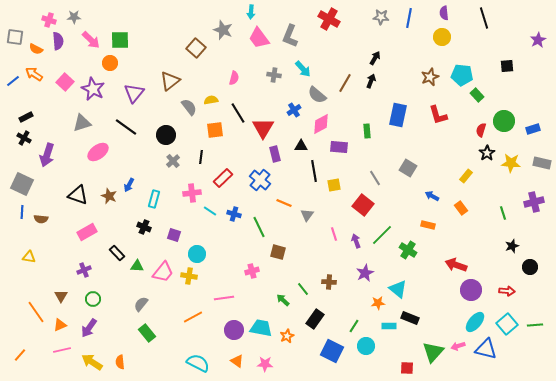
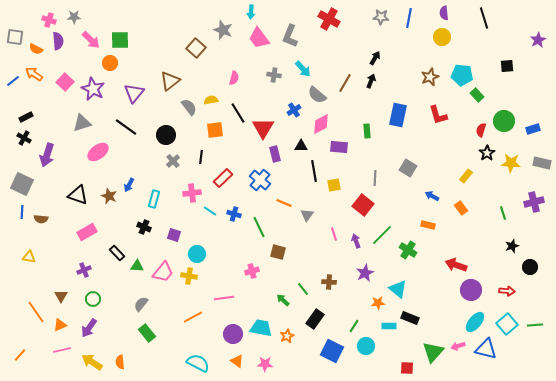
gray line at (375, 178): rotated 35 degrees clockwise
purple circle at (234, 330): moved 1 px left, 4 px down
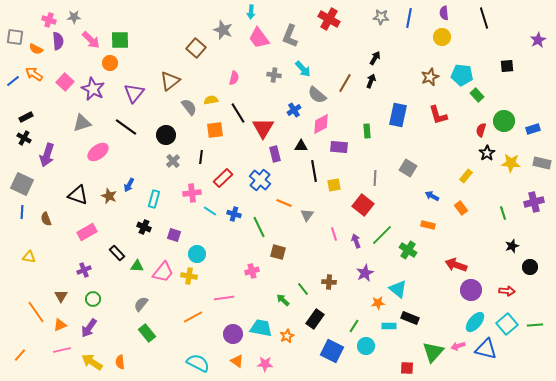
brown semicircle at (41, 219): moved 5 px right; rotated 64 degrees clockwise
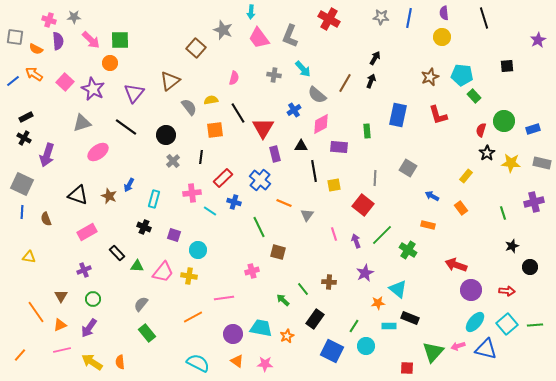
green rectangle at (477, 95): moved 3 px left, 1 px down
blue cross at (234, 214): moved 12 px up
cyan circle at (197, 254): moved 1 px right, 4 px up
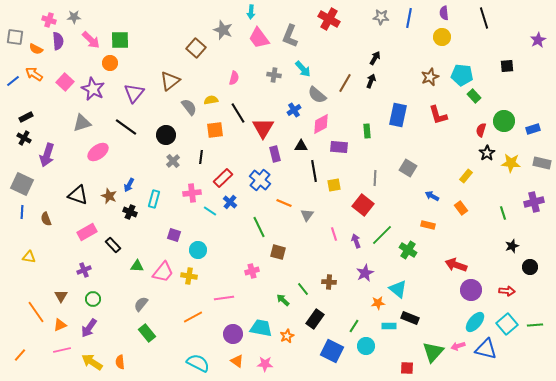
blue cross at (234, 202): moved 4 px left; rotated 24 degrees clockwise
black cross at (144, 227): moved 14 px left, 15 px up
black rectangle at (117, 253): moved 4 px left, 8 px up
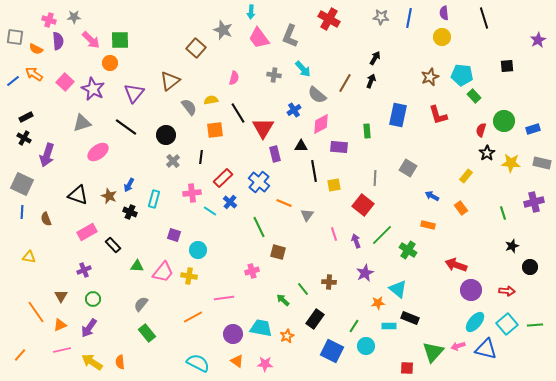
blue cross at (260, 180): moved 1 px left, 2 px down
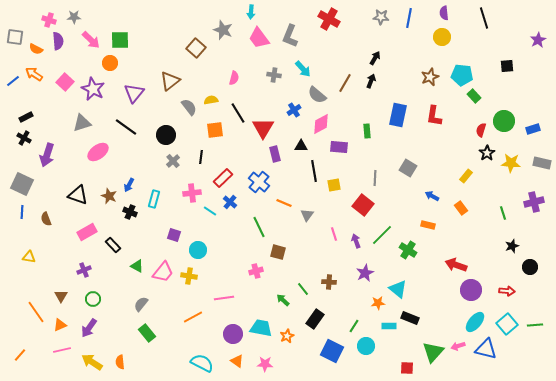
red L-shape at (438, 115): moved 4 px left, 1 px down; rotated 25 degrees clockwise
green triangle at (137, 266): rotated 24 degrees clockwise
pink cross at (252, 271): moved 4 px right
cyan semicircle at (198, 363): moved 4 px right
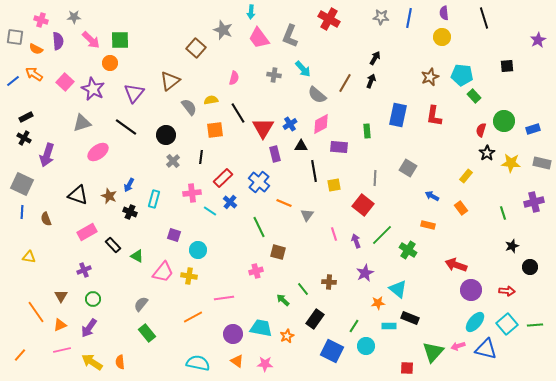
pink cross at (49, 20): moved 8 px left
blue cross at (294, 110): moved 4 px left, 14 px down
green triangle at (137, 266): moved 10 px up
cyan semicircle at (202, 363): moved 4 px left; rotated 15 degrees counterclockwise
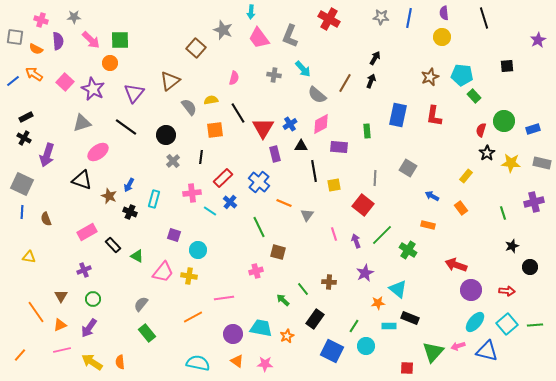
black triangle at (78, 195): moved 4 px right, 15 px up
blue triangle at (486, 349): moved 1 px right, 2 px down
